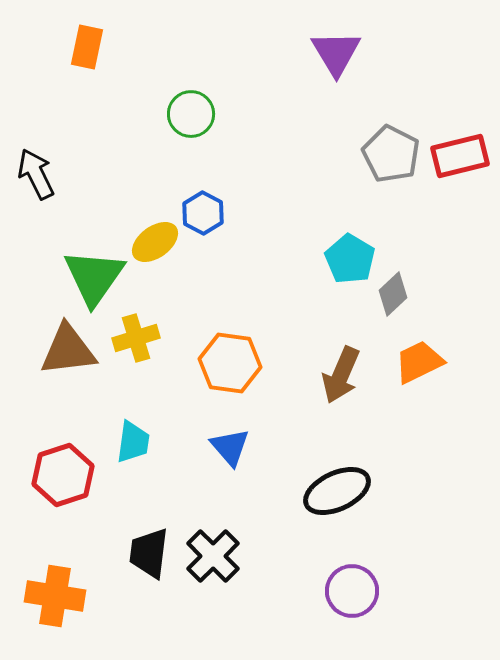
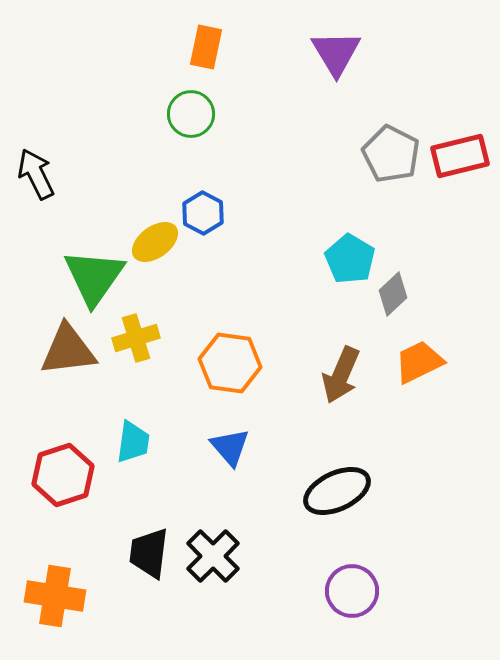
orange rectangle: moved 119 px right
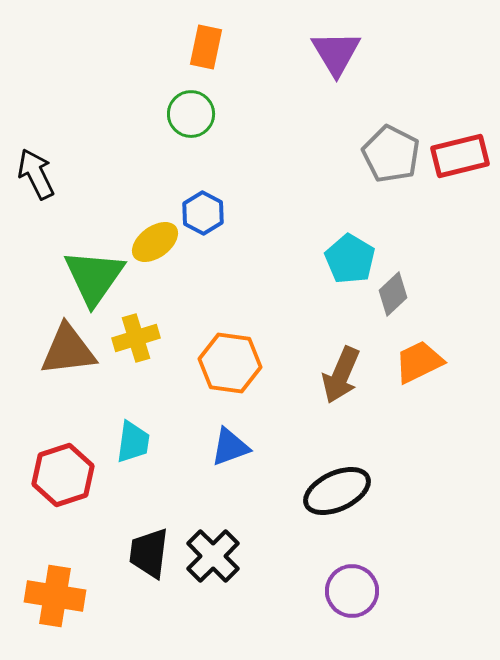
blue triangle: rotated 51 degrees clockwise
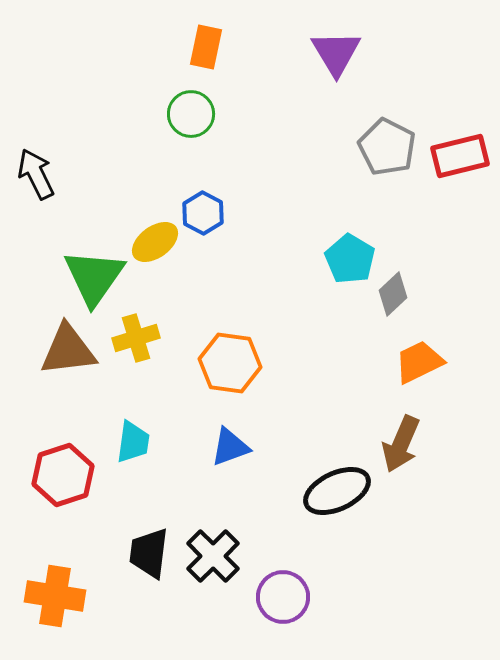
gray pentagon: moved 4 px left, 7 px up
brown arrow: moved 60 px right, 69 px down
purple circle: moved 69 px left, 6 px down
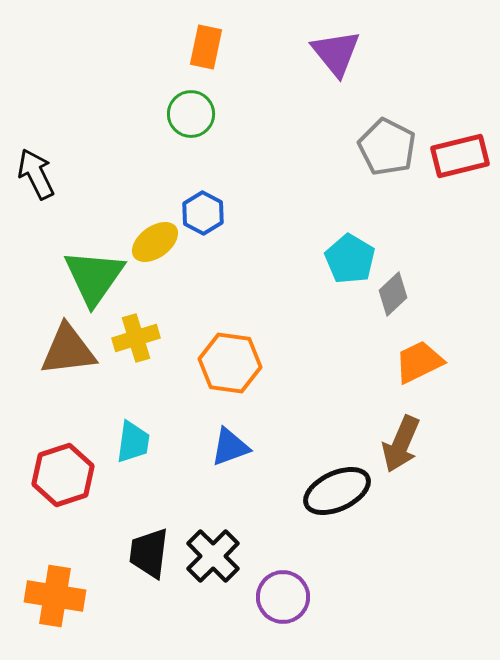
purple triangle: rotated 8 degrees counterclockwise
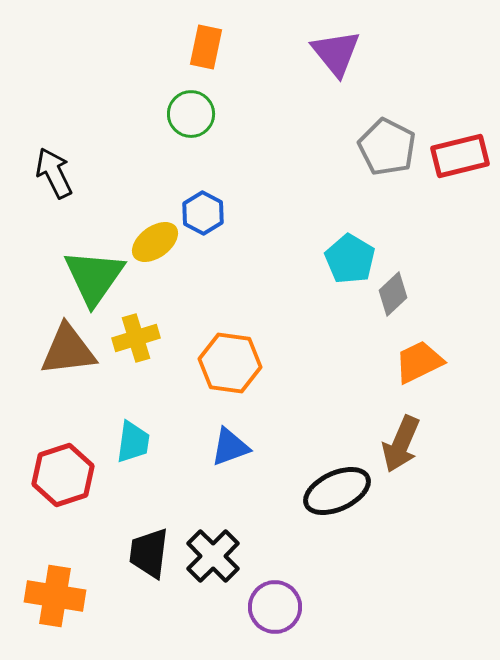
black arrow: moved 18 px right, 1 px up
purple circle: moved 8 px left, 10 px down
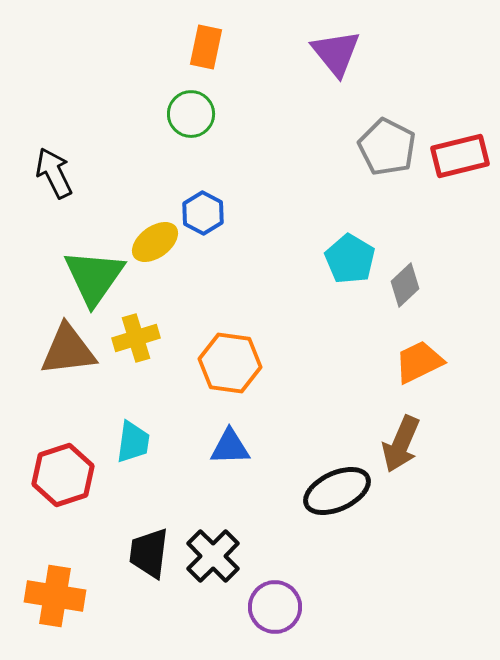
gray diamond: moved 12 px right, 9 px up
blue triangle: rotated 18 degrees clockwise
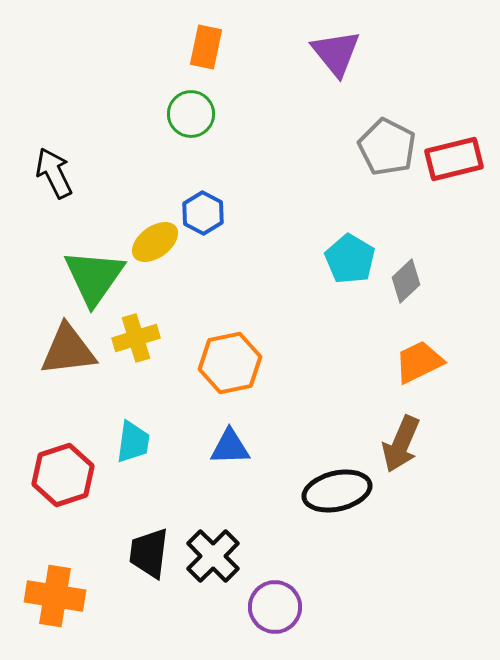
red rectangle: moved 6 px left, 3 px down
gray diamond: moved 1 px right, 4 px up
orange hexagon: rotated 20 degrees counterclockwise
black ellipse: rotated 12 degrees clockwise
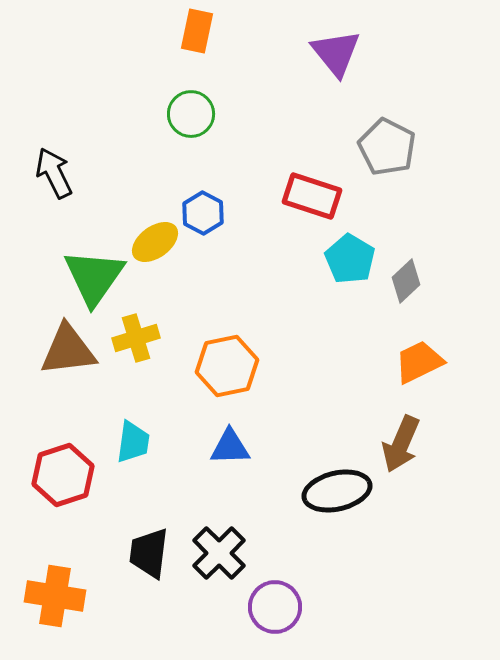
orange rectangle: moved 9 px left, 16 px up
red rectangle: moved 142 px left, 37 px down; rotated 32 degrees clockwise
orange hexagon: moved 3 px left, 3 px down
black cross: moved 6 px right, 3 px up
